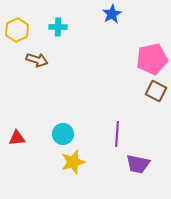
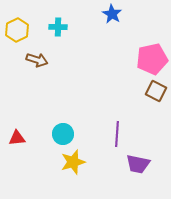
blue star: rotated 12 degrees counterclockwise
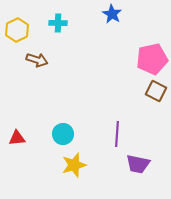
cyan cross: moved 4 px up
yellow star: moved 1 px right, 3 px down
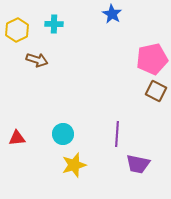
cyan cross: moved 4 px left, 1 px down
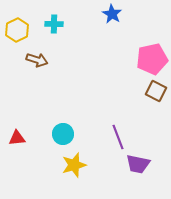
purple line: moved 1 px right, 3 px down; rotated 25 degrees counterclockwise
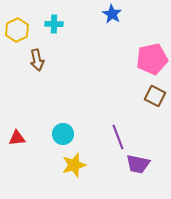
brown arrow: rotated 60 degrees clockwise
brown square: moved 1 px left, 5 px down
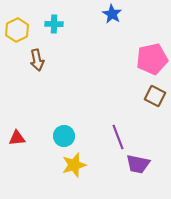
cyan circle: moved 1 px right, 2 px down
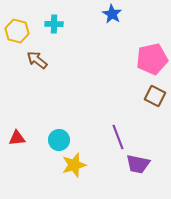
yellow hexagon: moved 1 px down; rotated 20 degrees counterclockwise
brown arrow: rotated 140 degrees clockwise
cyan circle: moved 5 px left, 4 px down
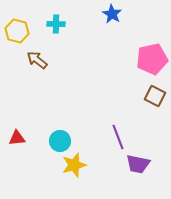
cyan cross: moved 2 px right
cyan circle: moved 1 px right, 1 px down
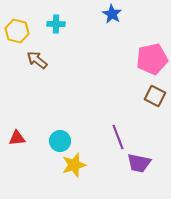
purple trapezoid: moved 1 px right, 1 px up
